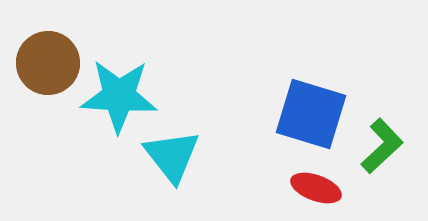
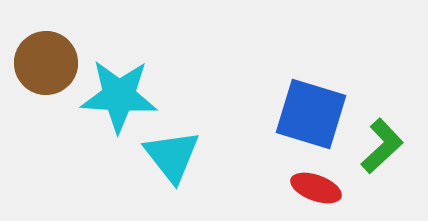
brown circle: moved 2 px left
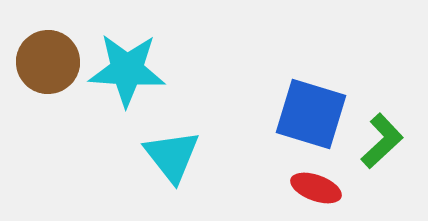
brown circle: moved 2 px right, 1 px up
cyan star: moved 8 px right, 26 px up
green L-shape: moved 5 px up
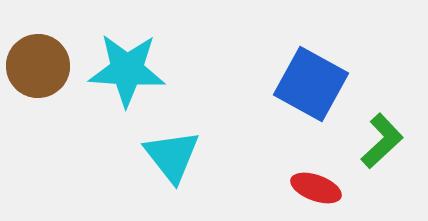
brown circle: moved 10 px left, 4 px down
blue square: moved 30 px up; rotated 12 degrees clockwise
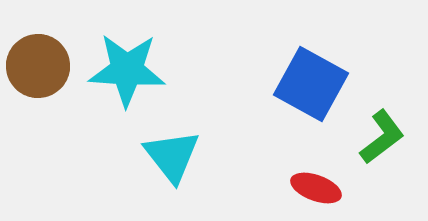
green L-shape: moved 4 px up; rotated 6 degrees clockwise
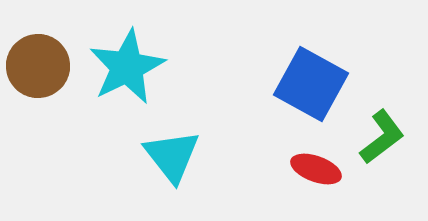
cyan star: moved 3 px up; rotated 30 degrees counterclockwise
red ellipse: moved 19 px up
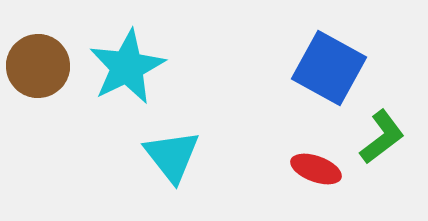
blue square: moved 18 px right, 16 px up
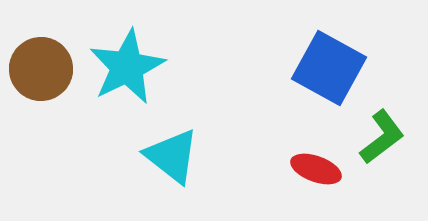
brown circle: moved 3 px right, 3 px down
cyan triangle: rotated 14 degrees counterclockwise
